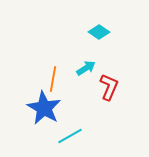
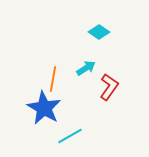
red L-shape: rotated 12 degrees clockwise
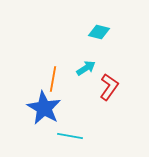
cyan diamond: rotated 20 degrees counterclockwise
cyan line: rotated 40 degrees clockwise
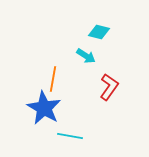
cyan arrow: moved 12 px up; rotated 66 degrees clockwise
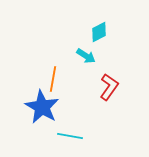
cyan diamond: rotated 40 degrees counterclockwise
blue star: moved 2 px left, 1 px up
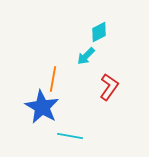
cyan arrow: rotated 102 degrees clockwise
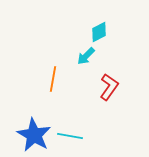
blue star: moved 8 px left, 28 px down
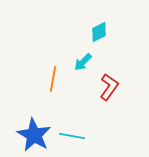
cyan arrow: moved 3 px left, 6 px down
cyan line: moved 2 px right
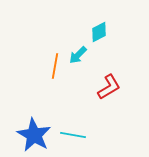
cyan arrow: moved 5 px left, 7 px up
orange line: moved 2 px right, 13 px up
red L-shape: rotated 24 degrees clockwise
cyan line: moved 1 px right, 1 px up
